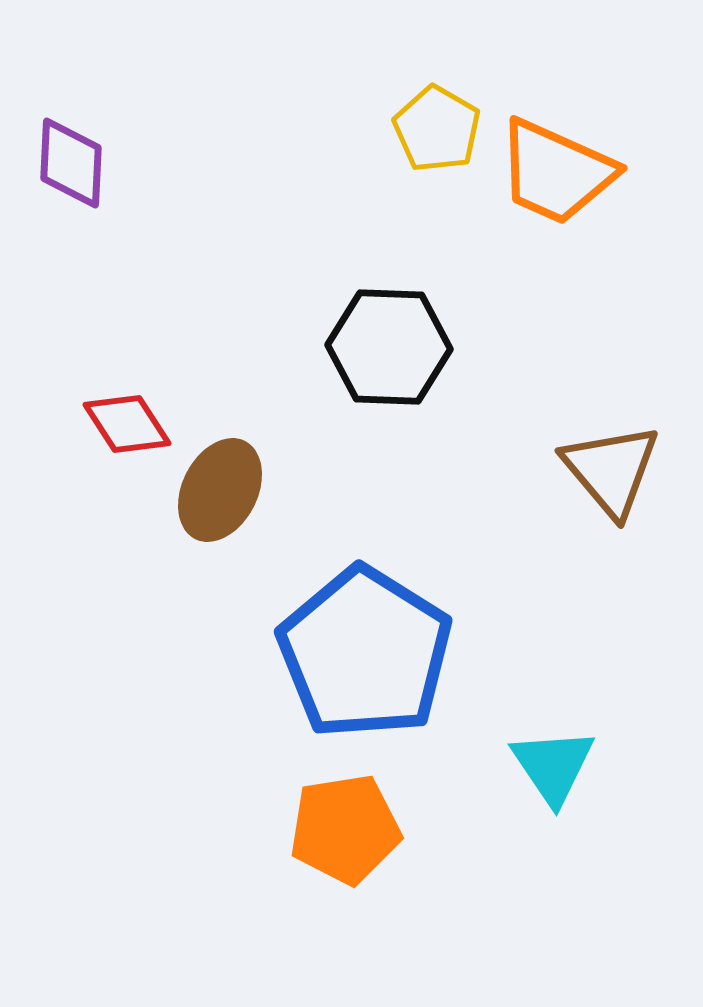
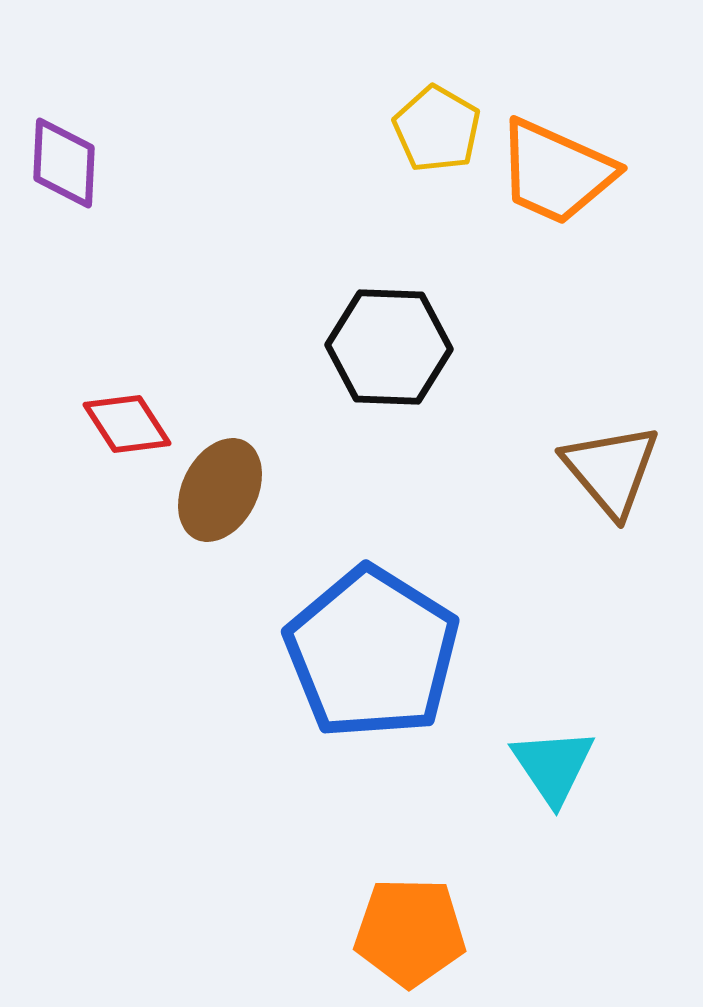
purple diamond: moved 7 px left
blue pentagon: moved 7 px right
orange pentagon: moved 65 px right, 103 px down; rotated 10 degrees clockwise
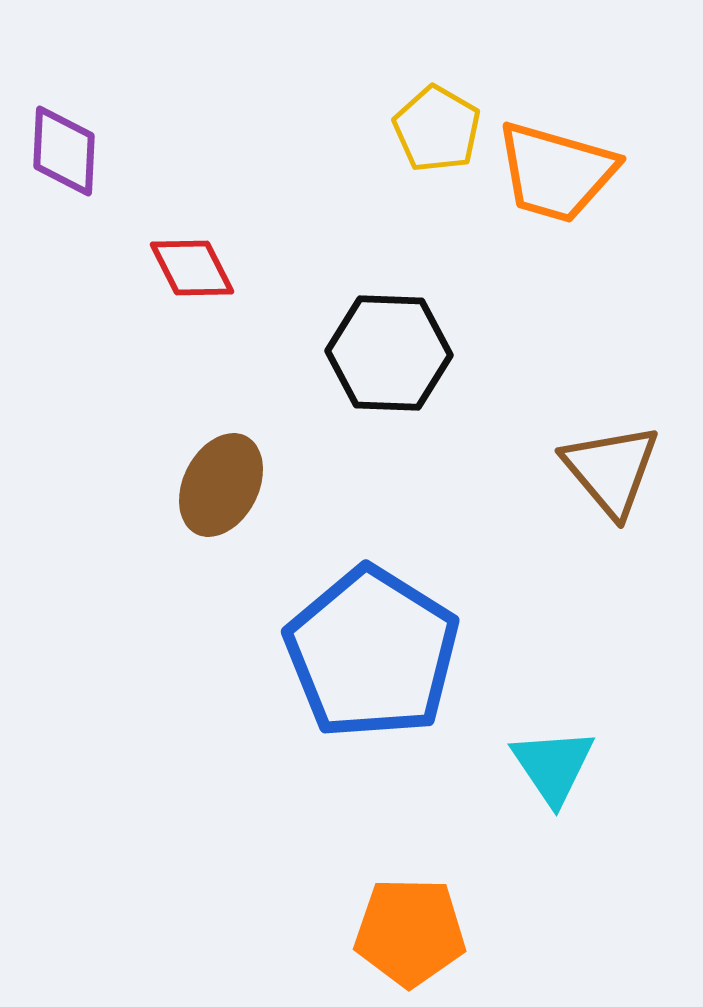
purple diamond: moved 12 px up
orange trapezoid: rotated 8 degrees counterclockwise
black hexagon: moved 6 px down
red diamond: moved 65 px right, 156 px up; rotated 6 degrees clockwise
brown ellipse: moved 1 px right, 5 px up
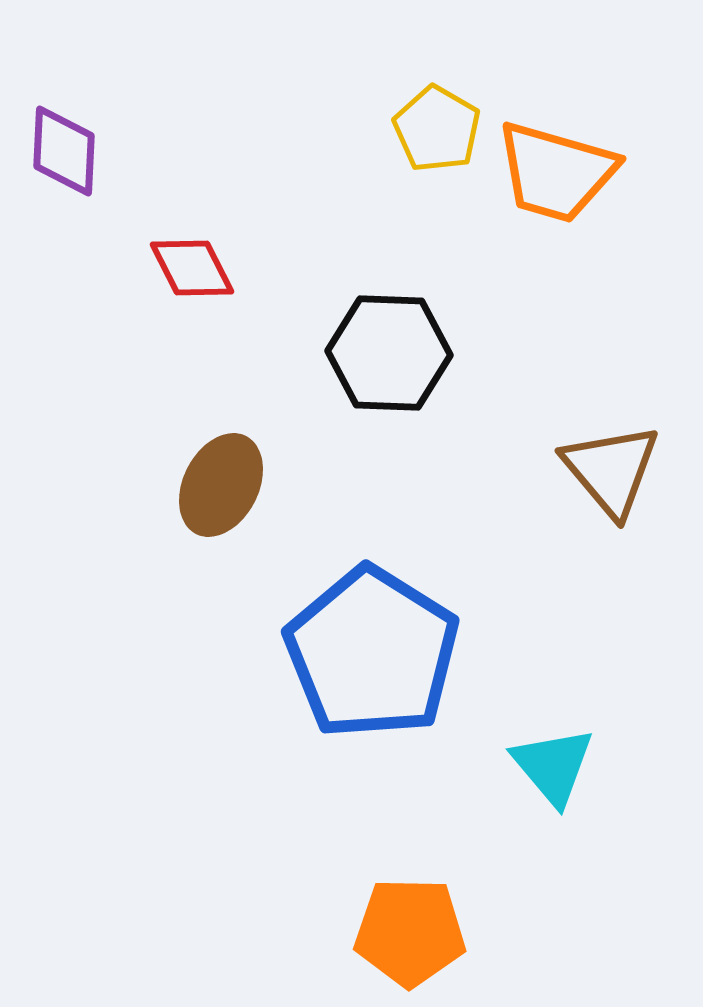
cyan triangle: rotated 6 degrees counterclockwise
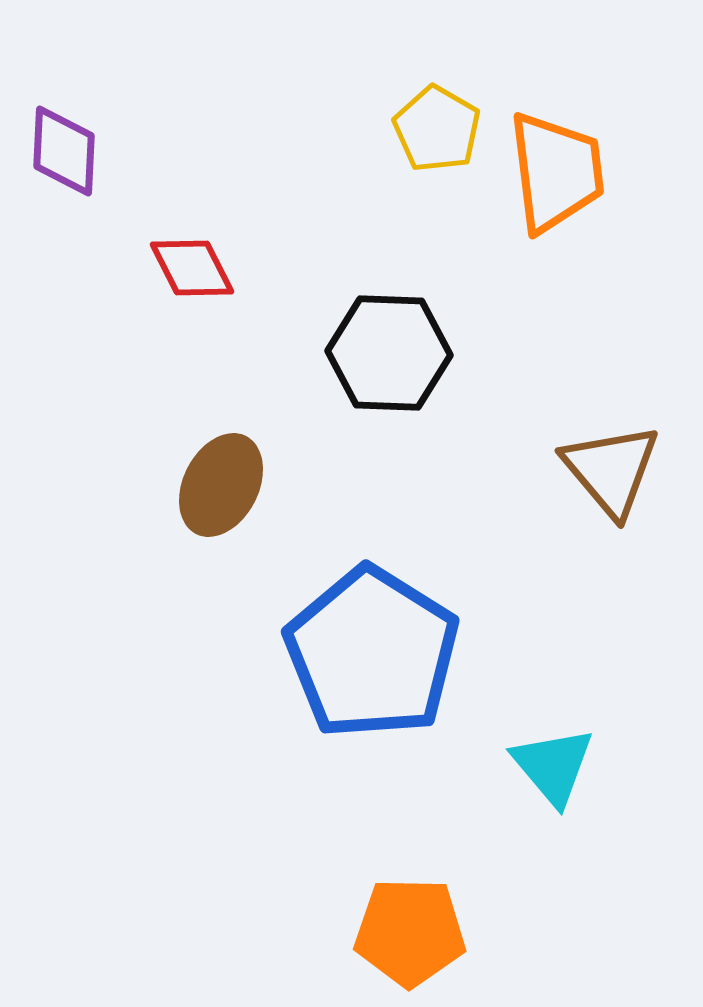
orange trapezoid: rotated 113 degrees counterclockwise
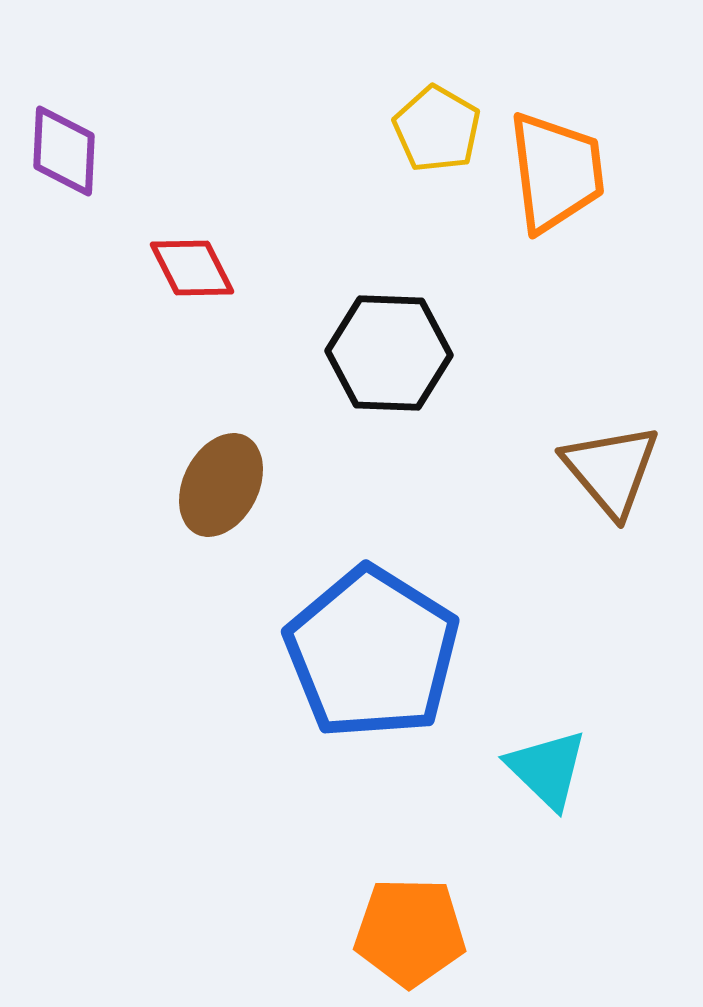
cyan triangle: moved 6 px left, 3 px down; rotated 6 degrees counterclockwise
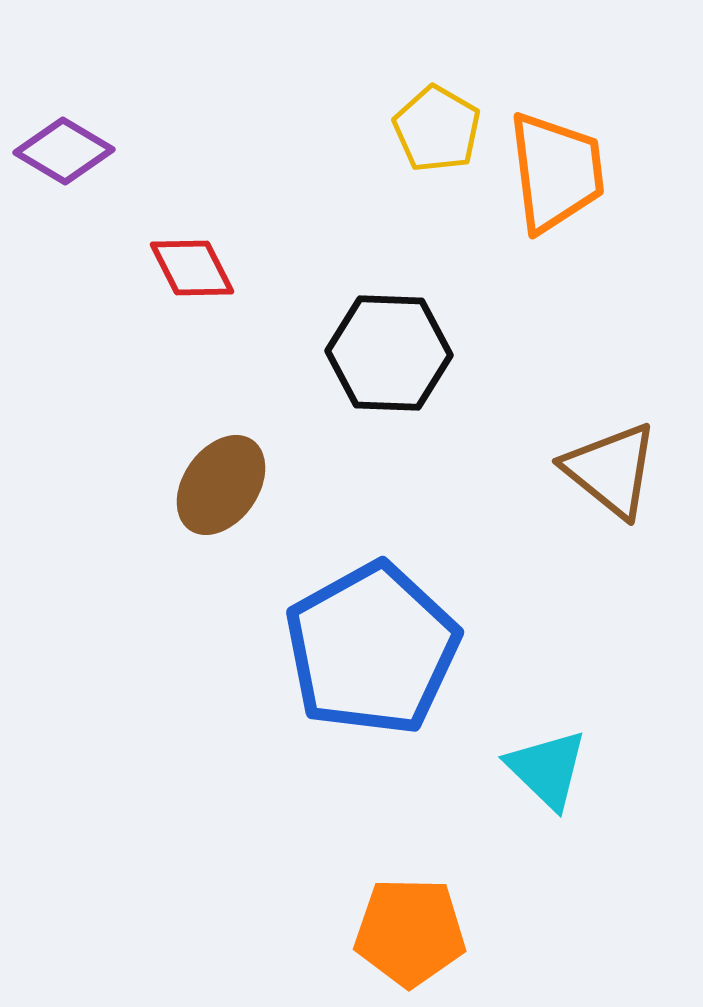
purple diamond: rotated 62 degrees counterclockwise
brown triangle: rotated 11 degrees counterclockwise
brown ellipse: rotated 8 degrees clockwise
blue pentagon: moved 4 px up; rotated 11 degrees clockwise
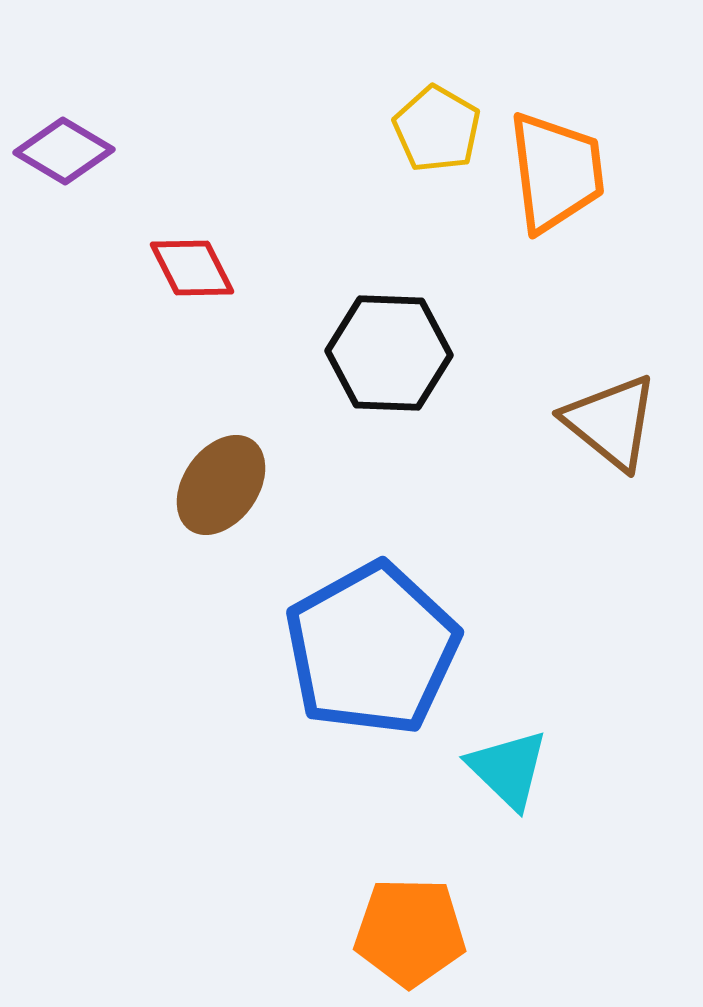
brown triangle: moved 48 px up
cyan triangle: moved 39 px left
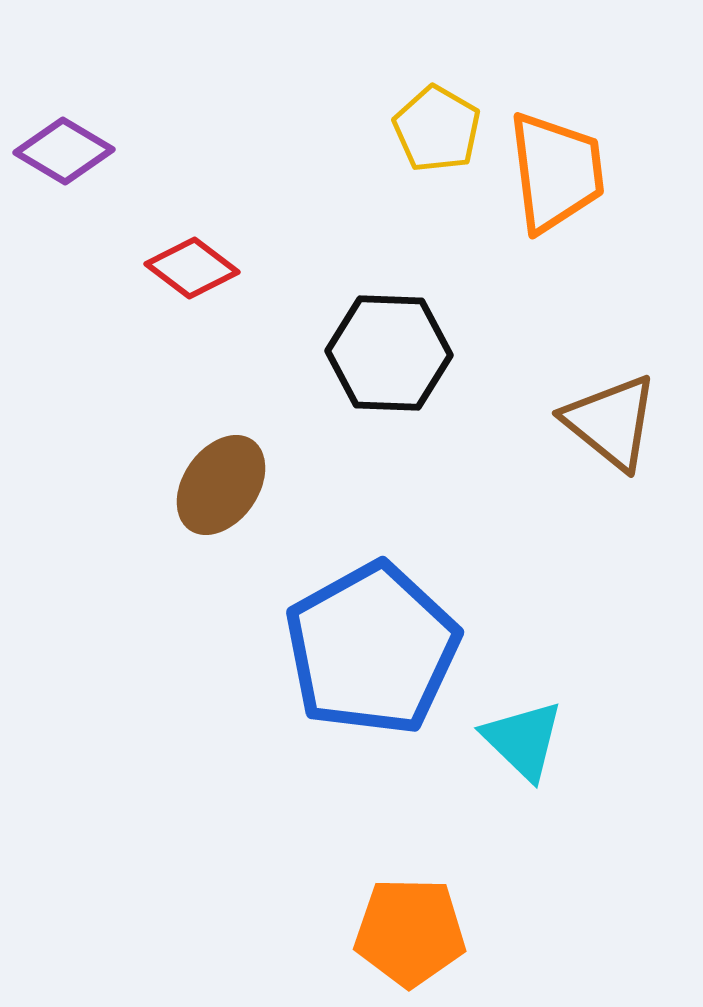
red diamond: rotated 26 degrees counterclockwise
cyan triangle: moved 15 px right, 29 px up
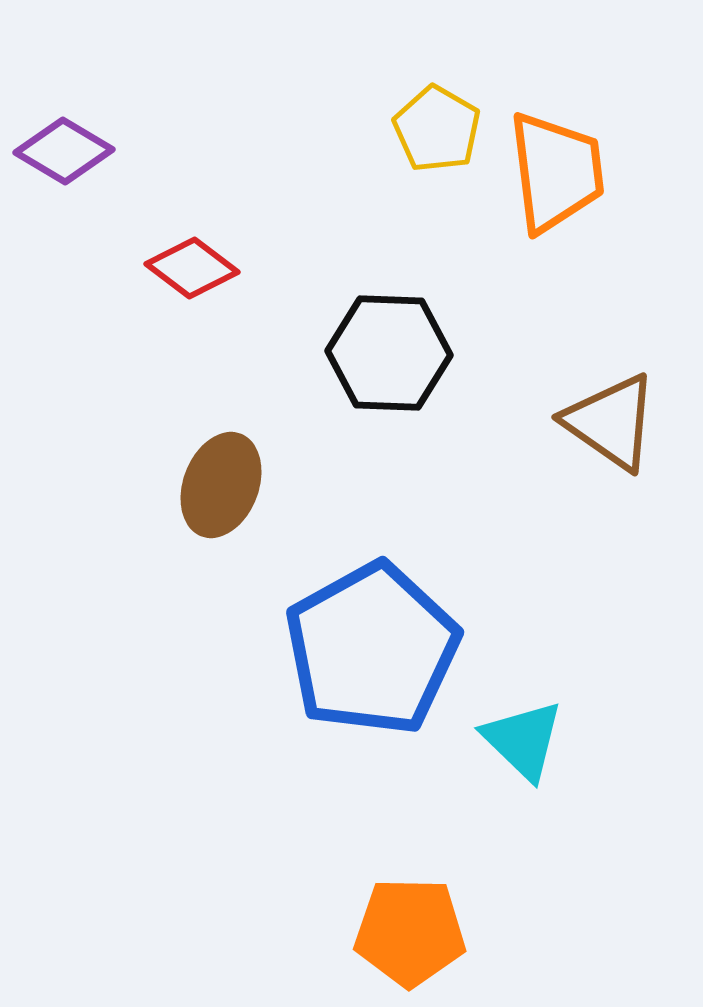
brown triangle: rotated 4 degrees counterclockwise
brown ellipse: rotated 14 degrees counterclockwise
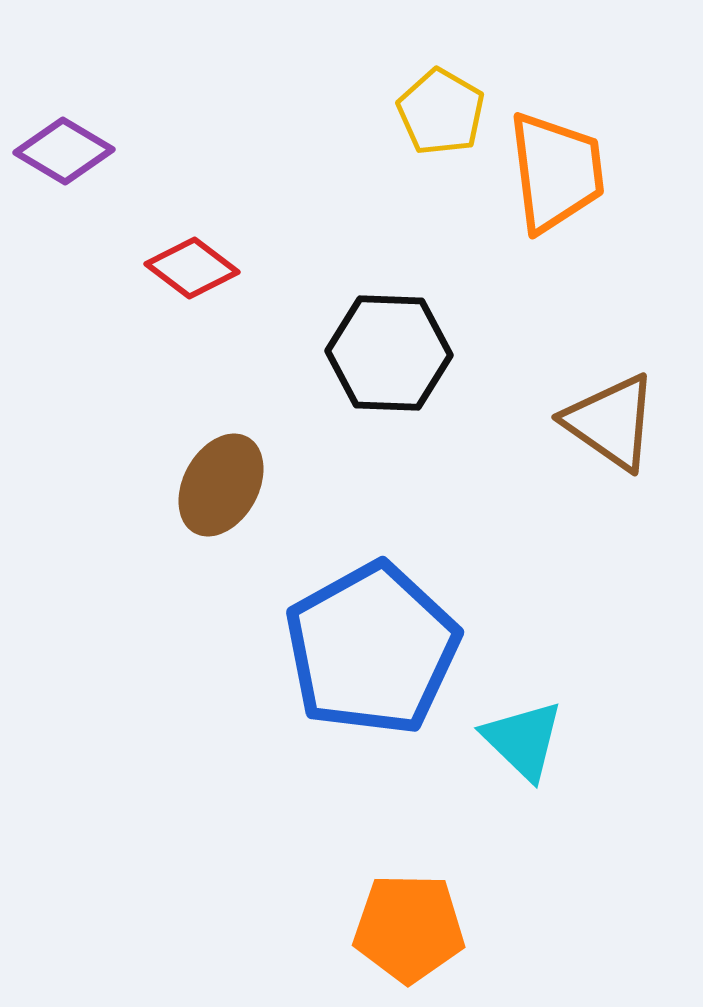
yellow pentagon: moved 4 px right, 17 px up
brown ellipse: rotated 8 degrees clockwise
orange pentagon: moved 1 px left, 4 px up
